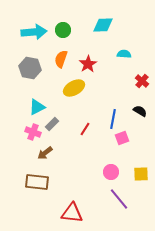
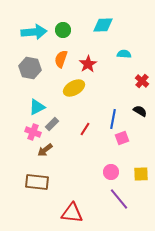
brown arrow: moved 3 px up
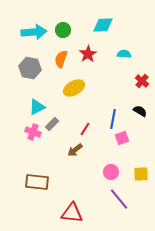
red star: moved 10 px up
brown arrow: moved 30 px right
